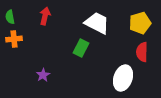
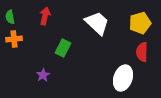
white trapezoid: rotated 16 degrees clockwise
green rectangle: moved 18 px left
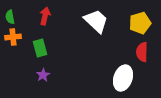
white trapezoid: moved 1 px left, 2 px up
orange cross: moved 1 px left, 2 px up
green rectangle: moved 23 px left; rotated 42 degrees counterclockwise
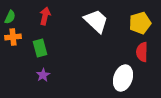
green semicircle: rotated 144 degrees counterclockwise
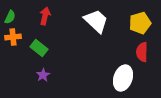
green rectangle: moved 1 px left; rotated 36 degrees counterclockwise
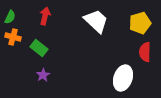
orange cross: rotated 21 degrees clockwise
red semicircle: moved 3 px right
